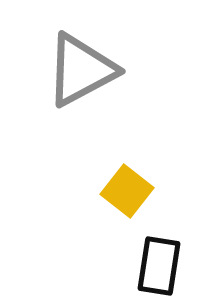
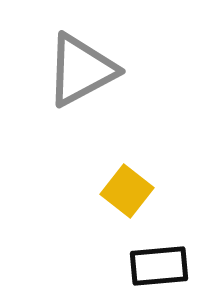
black rectangle: rotated 76 degrees clockwise
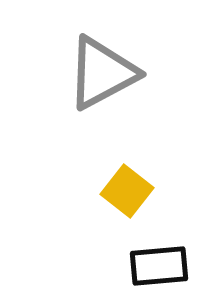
gray triangle: moved 21 px right, 3 px down
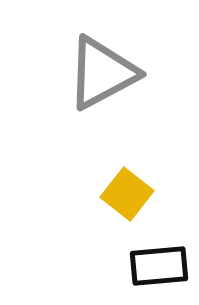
yellow square: moved 3 px down
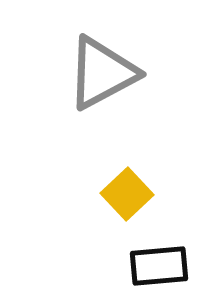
yellow square: rotated 9 degrees clockwise
